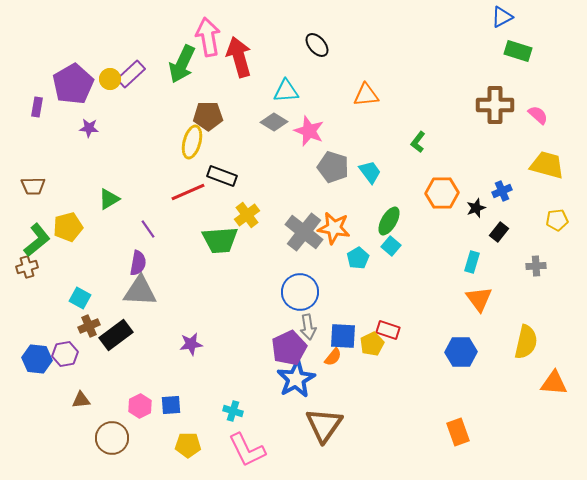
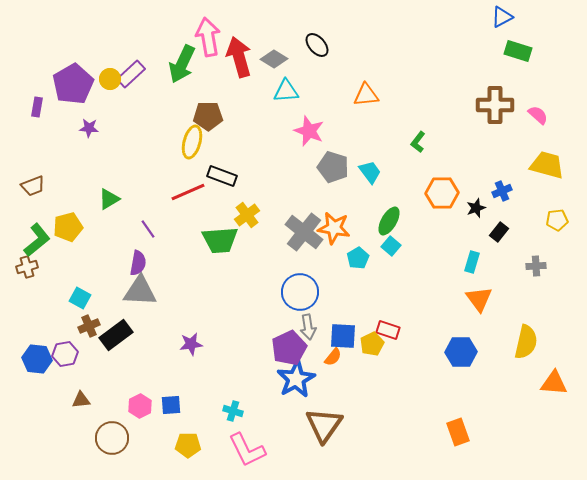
gray diamond at (274, 122): moved 63 px up
brown trapezoid at (33, 186): rotated 20 degrees counterclockwise
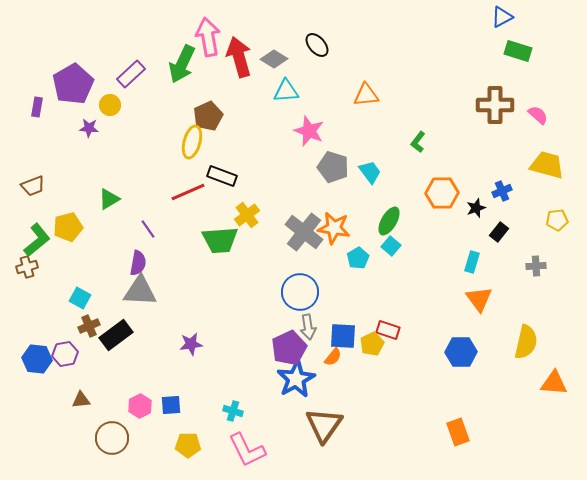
yellow circle at (110, 79): moved 26 px down
brown pentagon at (208, 116): rotated 24 degrees counterclockwise
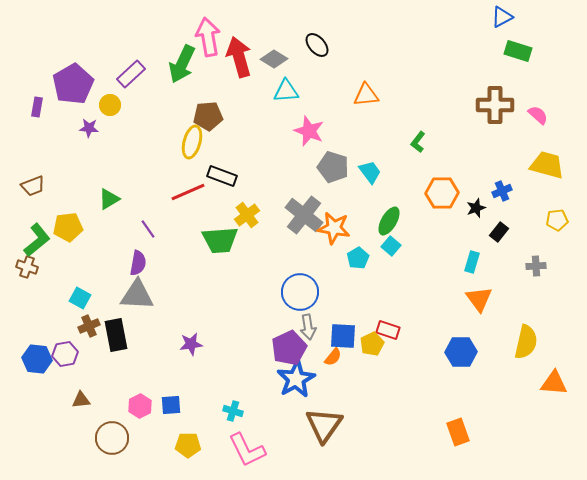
brown pentagon at (208, 116): rotated 20 degrees clockwise
yellow pentagon at (68, 227): rotated 8 degrees clockwise
gray cross at (304, 232): moved 17 px up
brown cross at (27, 267): rotated 35 degrees clockwise
gray triangle at (140, 291): moved 3 px left, 4 px down
black rectangle at (116, 335): rotated 64 degrees counterclockwise
